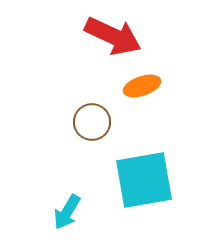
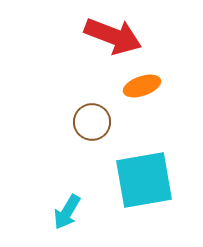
red arrow: rotated 4 degrees counterclockwise
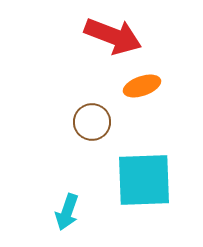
cyan square: rotated 8 degrees clockwise
cyan arrow: rotated 12 degrees counterclockwise
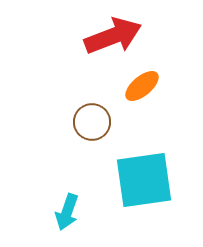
red arrow: rotated 42 degrees counterclockwise
orange ellipse: rotated 21 degrees counterclockwise
cyan square: rotated 6 degrees counterclockwise
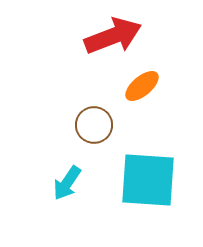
brown circle: moved 2 px right, 3 px down
cyan square: moved 4 px right; rotated 12 degrees clockwise
cyan arrow: moved 29 px up; rotated 15 degrees clockwise
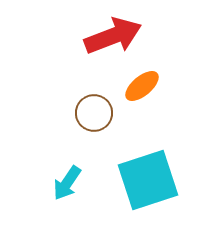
brown circle: moved 12 px up
cyan square: rotated 22 degrees counterclockwise
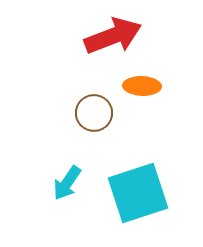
orange ellipse: rotated 42 degrees clockwise
cyan square: moved 10 px left, 13 px down
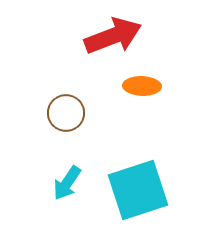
brown circle: moved 28 px left
cyan square: moved 3 px up
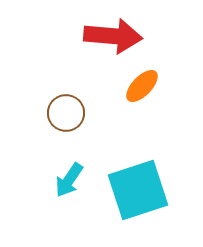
red arrow: rotated 26 degrees clockwise
orange ellipse: rotated 48 degrees counterclockwise
cyan arrow: moved 2 px right, 3 px up
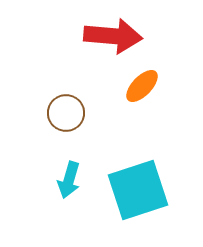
cyan arrow: rotated 18 degrees counterclockwise
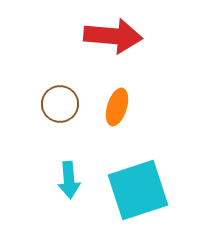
orange ellipse: moved 25 px left, 21 px down; rotated 27 degrees counterclockwise
brown circle: moved 6 px left, 9 px up
cyan arrow: rotated 21 degrees counterclockwise
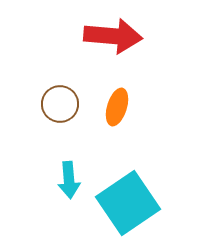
cyan square: moved 10 px left, 13 px down; rotated 16 degrees counterclockwise
